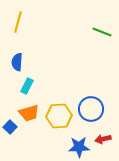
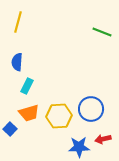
blue square: moved 2 px down
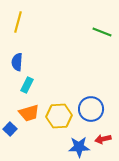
cyan rectangle: moved 1 px up
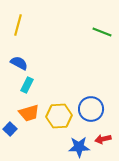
yellow line: moved 3 px down
blue semicircle: moved 2 px right, 1 px down; rotated 114 degrees clockwise
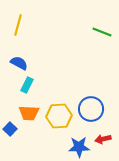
orange trapezoid: rotated 20 degrees clockwise
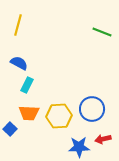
blue circle: moved 1 px right
